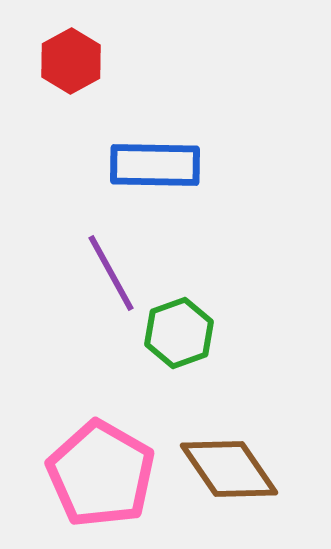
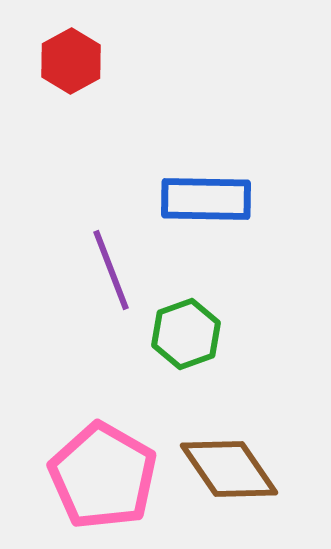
blue rectangle: moved 51 px right, 34 px down
purple line: moved 3 px up; rotated 8 degrees clockwise
green hexagon: moved 7 px right, 1 px down
pink pentagon: moved 2 px right, 2 px down
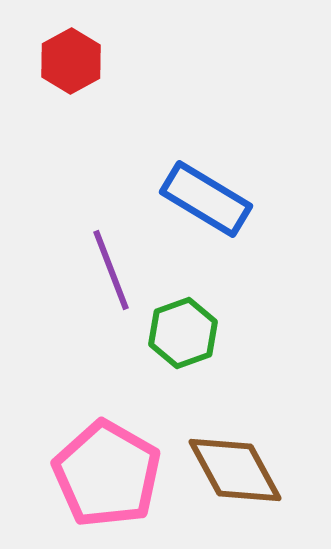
blue rectangle: rotated 30 degrees clockwise
green hexagon: moved 3 px left, 1 px up
brown diamond: moved 6 px right, 1 px down; rotated 6 degrees clockwise
pink pentagon: moved 4 px right, 2 px up
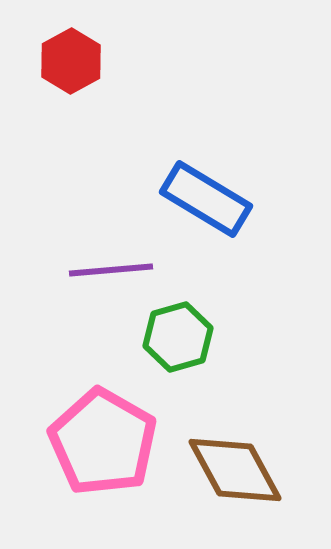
purple line: rotated 74 degrees counterclockwise
green hexagon: moved 5 px left, 4 px down; rotated 4 degrees clockwise
pink pentagon: moved 4 px left, 32 px up
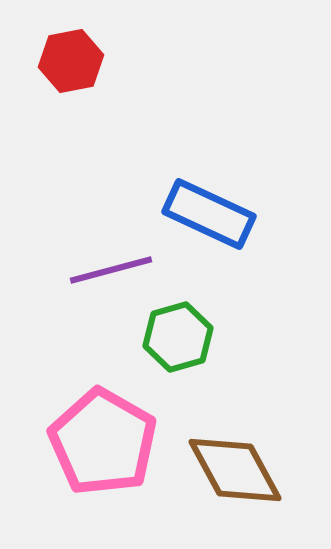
red hexagon: rotated 18 degrees clockwise
blue rectangle: moved 3 px right, 15 px down; rotated 6 degrees counterclockwise
purple line: rotated 10 degrees counterclockwise
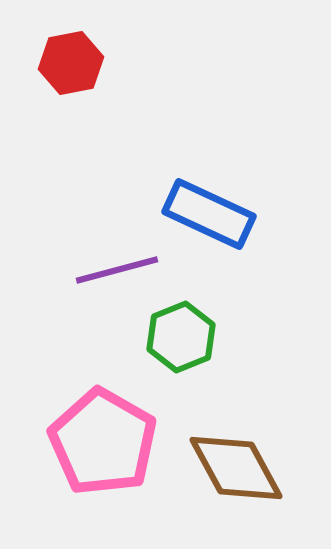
red hexagon: moved 2 px down
purple line: moved 6 px right
green hexagon: moved 3 px right; rotated 6 degrees counterclockwise
brown diamond: moved 1 px right, 2 px up
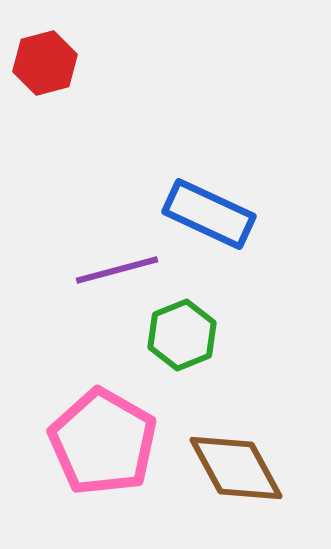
red hexagon: moved 26 px left; rotated 4 degrees counterclockwise
green hexagon: moved 1 px right, 2 px up
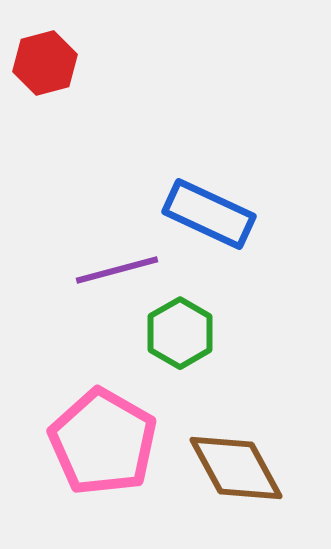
green hexagon: moved 2 px left, 2 px up; rotated 8 degrees counterclockwise
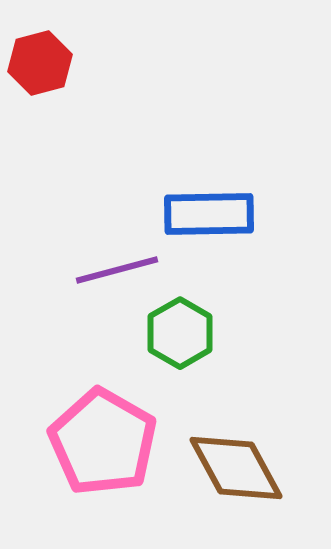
red hexagon: moved 5 px left
blue rectangle: rotated 26 degrees counterclockwise
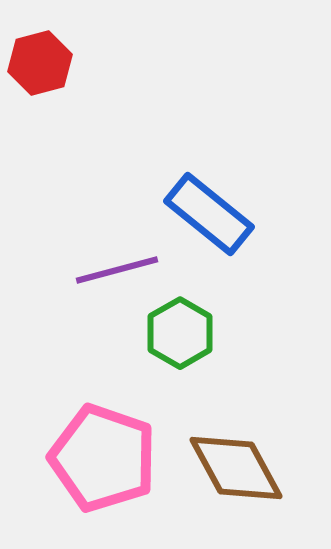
blue rectangle: rotated 40 degrees clockwise
pink pentagon: moved 16 px down; rotated 11 degrees counterclockwise
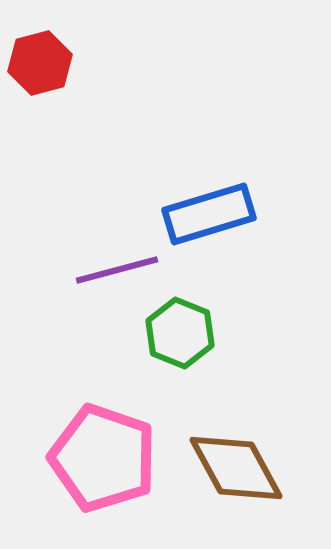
blue rectangle: rotated 56 degrees counterclockwise
green hexagon: rotated 8 degrees counterclockwise
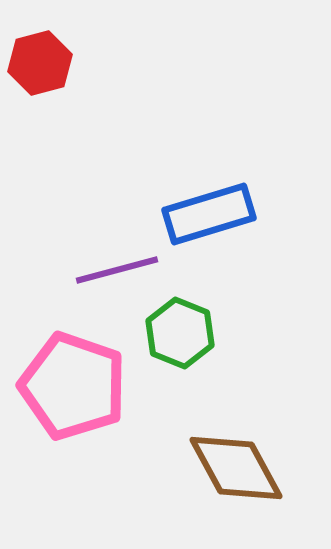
pink pentagon: moved 30 px left, 72 px up
